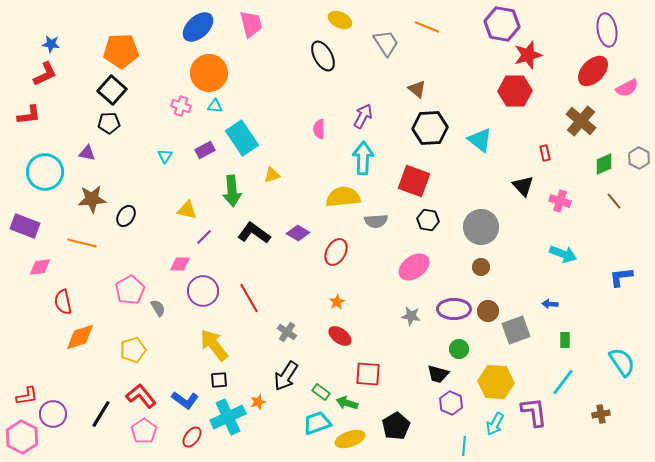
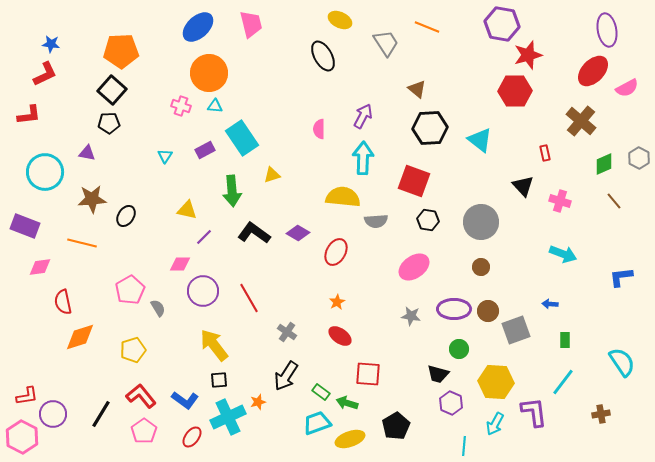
yellow semicircle at (343, 197): rotated 12 degrees clockwise
gray circle at (481, 227): moved 5 px up
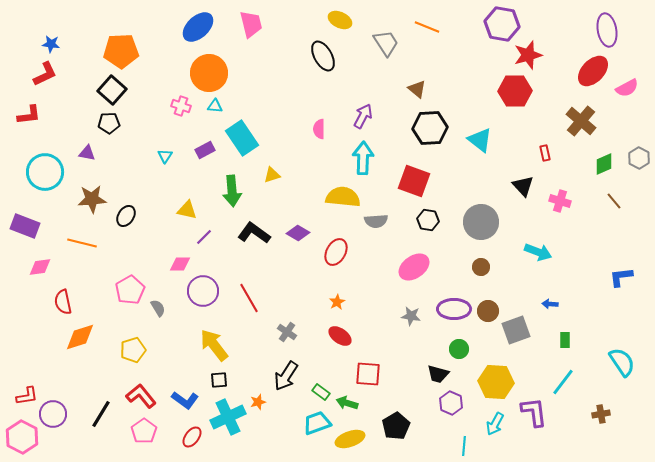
cyan arrow at (563, 254): moved 25 px left, 2 px up
